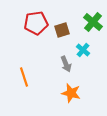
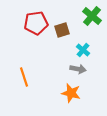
green cross: moved 1 px left, 6 px up
gray arrow: moved 12 px right, 5 px down; rotated 56 degrees counterclockwise
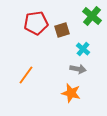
cyan cross: moved 1 px up
orange line: moved 2 px right, 2 px up; rotated 54 degrees clockwise
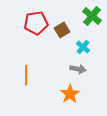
brown square: rotated 14 degrees counterclockwise
cyan cross: moved 2 px up
orange line: rotated 36 degrees counterclockwise
orange star: moved 1 px left, 1 px down; rotated 24 degrees clockwise
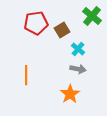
cyan cross: moved 5 px left, 2 px down
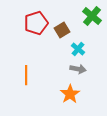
red pentagon: rotated 10 degrees counterclockwise
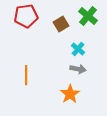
green cross: moved 4 px left
red pentagon: moved 10 px left, 7 px up; rotated 10 degrees clockwise
brown square: moved 1 px left, 6 px up
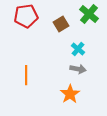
green cross: moved 1 px right, 2 px up
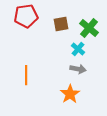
green cross: moved 14 px down
brown square: rotated 21 degrees clockwise
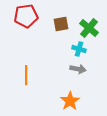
cyan cross: moved 1 px right; rotated 24 degrees counterclockwise
orange star: moved 7 px down
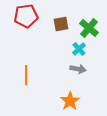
cyan cross: rotated 32 degrees clockwise
